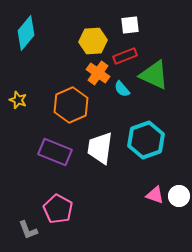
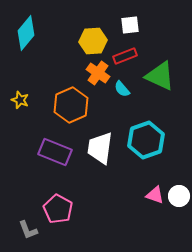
green triangle: moved 6 px right, 1 px down
yellow star: moved 2 px right
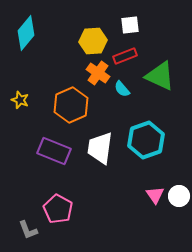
purple rectangle: moved 1 px left, 1 px up
pink triangle: rotated 36 degrees clockwise
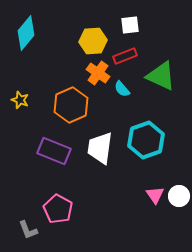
green triangle: moved 1 px right
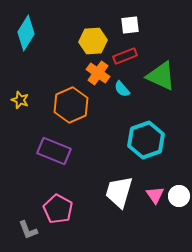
cyan diamond: rotated 8 degrees counterclockwise
white trapezoid: moved 19 px right, 44 px down; rotated 8 degrees clockwise
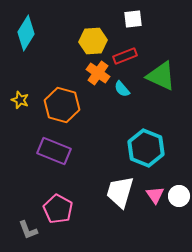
white square: moved 3 px right, 6 px up
orange hexagon: moved 9 px left; rotated 20 degrees counterclockwise
cyan hexagon: moved 8 px down; rotated 18 degrees counterclockwise
white trapezoid: moved 1 px right
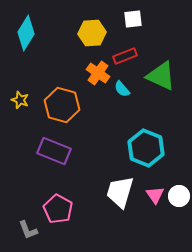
yellow hexagon: moved 1 px left, 8 px up
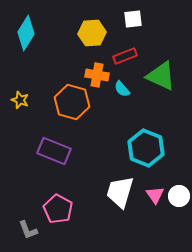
orange cross: moved 1 px left, 2 px down; rotated 25 degrees counterclockwise
orange hexagon: moved 10 px right, 3 px up
